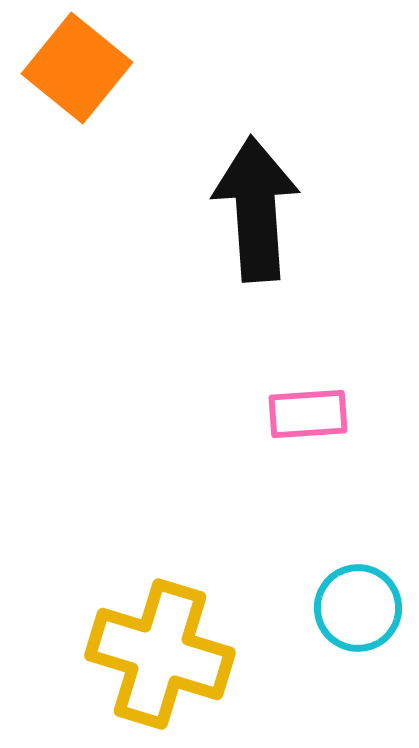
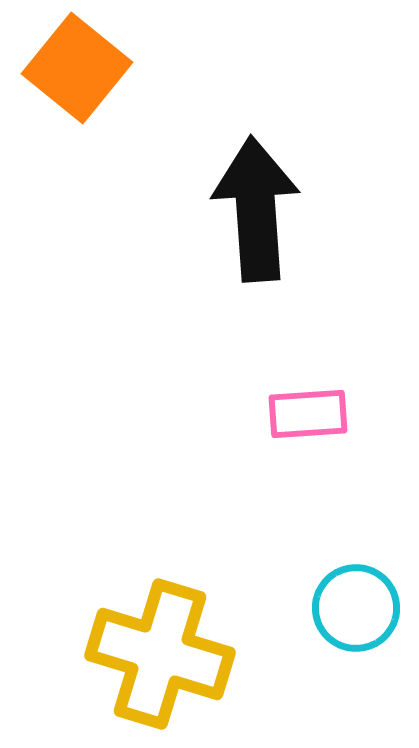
cyan circle: moved 2 px left
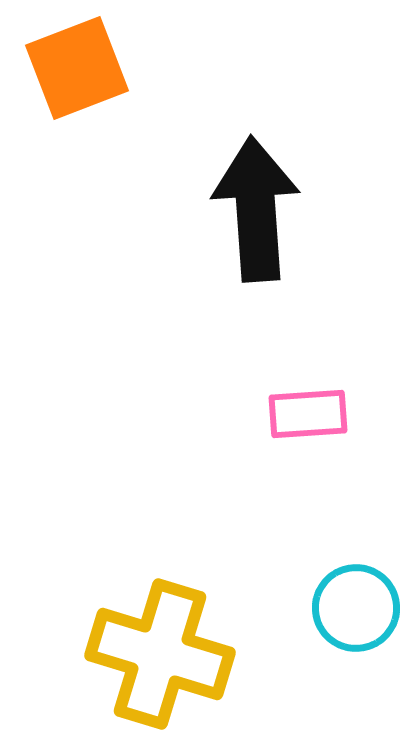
orange square: rotated 30 degrees clockwise
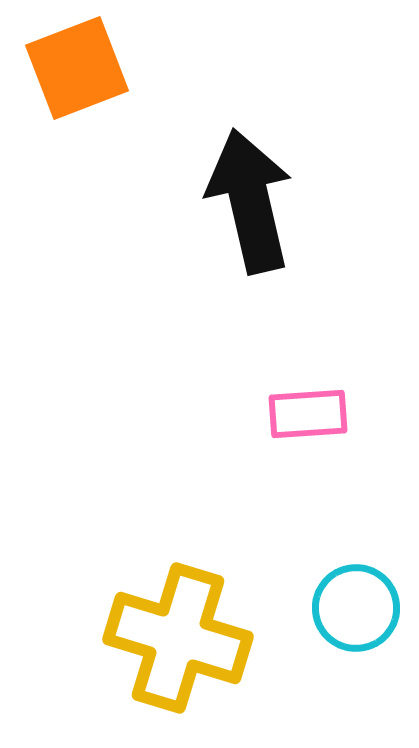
black arrow: moved 6 px left, 8 px up; rotated 9 degrees counterclockwise
yellow cross: moved 18 px right, 16 px up
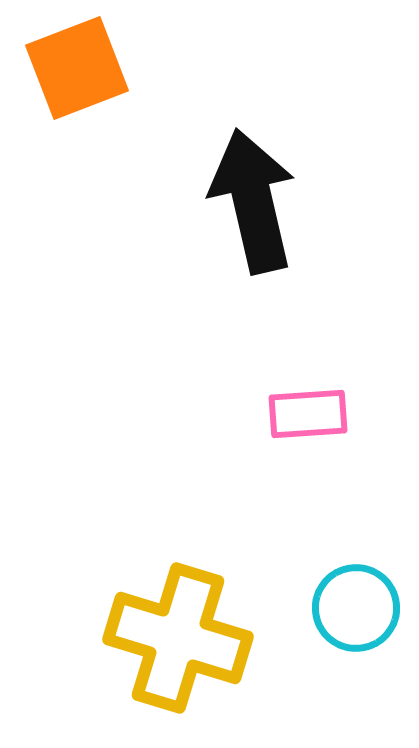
black arrow: moved 3 px right
